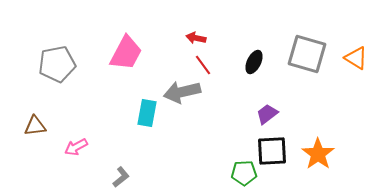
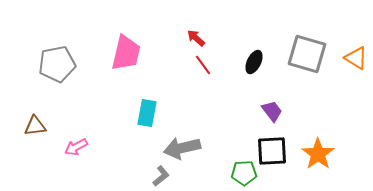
red arrow: rotated 30 degrees clockwise
pink trapezoid: rotated 15 degrees counterclockwise
gray arrow: moved 56 px down
purple trapezoid: moved 5 px right, 3 px up; rotated 90 degrees clockwise
gray L-shape: moved 40 px right, 1 px up
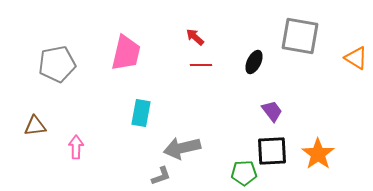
red arrow: moved 1 px left, 1 px up
gray square: moved 7 px left, 18 px up; rotated 6 degrees counterclockwise
red line: moved 2 px left; rotated 55 degrees counterclockwise
cyan rectangle: moved 6 px left
pink arrow: rotated 120 degrees clockwise
gray L-shape: rotated 20 degrees clockwise
